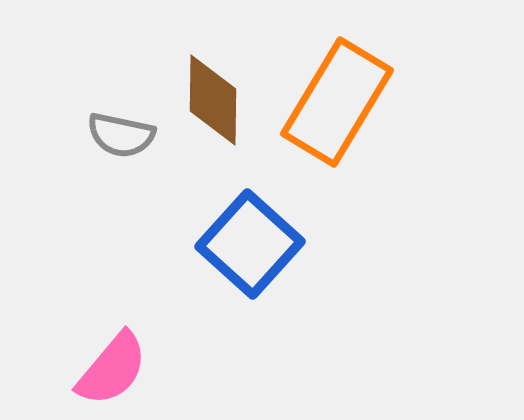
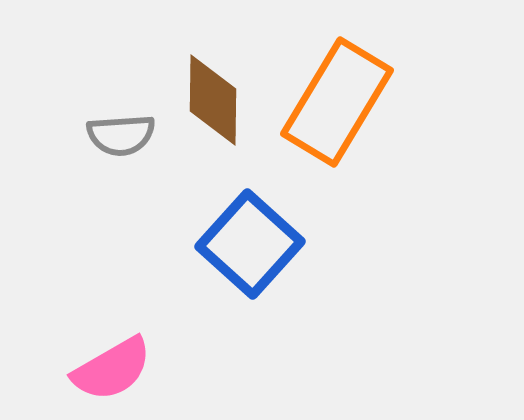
gray semicircle: rotated 16 degrees counterclockwise
pink semicircle: rotated 20 degrees clockwise
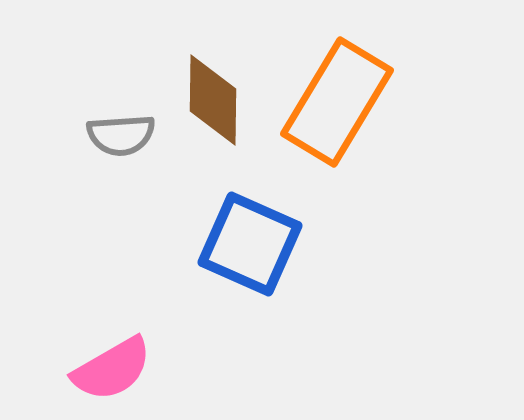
blue square: rotated 18 degrees counterclockwise
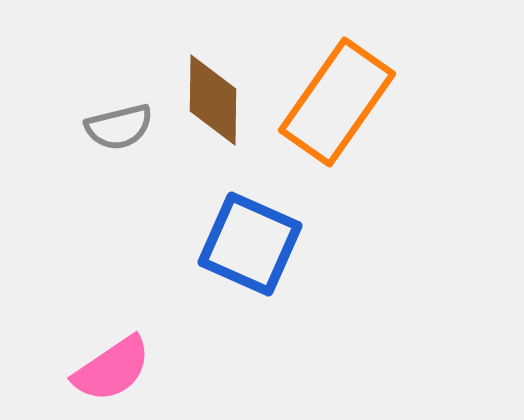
orange rectangle: rotated 4 degrees clockwise
gray semicircle: moved 2 px left, 8 px up; rotated 10 degrees counterclockwise
pink semicircle: rotated 4 degrees counterclockwise
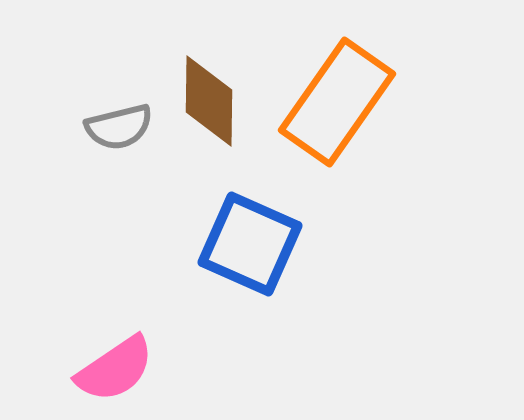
brown diamond: moved 4 px left, 1 px down
pink semicircle: moved 3 px right
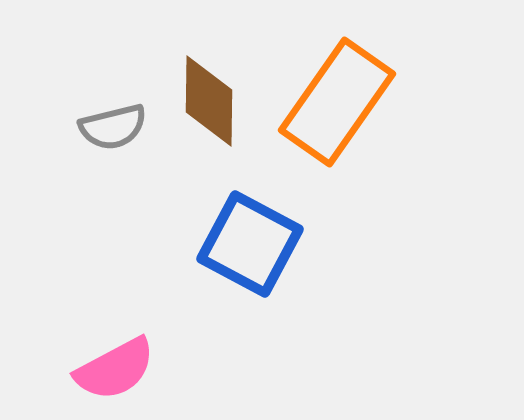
gray semicircle: moved 6 px left
blue square: rotated 4 degrees clockwise
pink semicircle: rotated 6 degrees clockwise
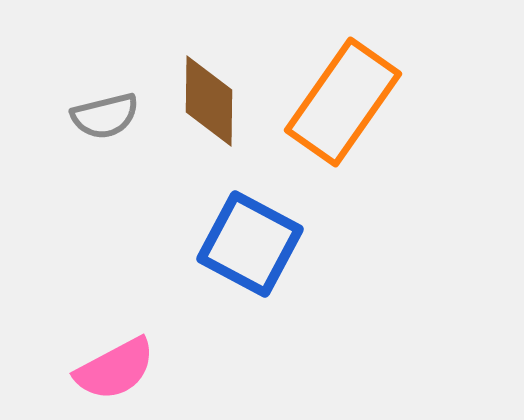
orange rectangle: moved 6 px right
gray semicircle: moved 8 px left, 11 px up
